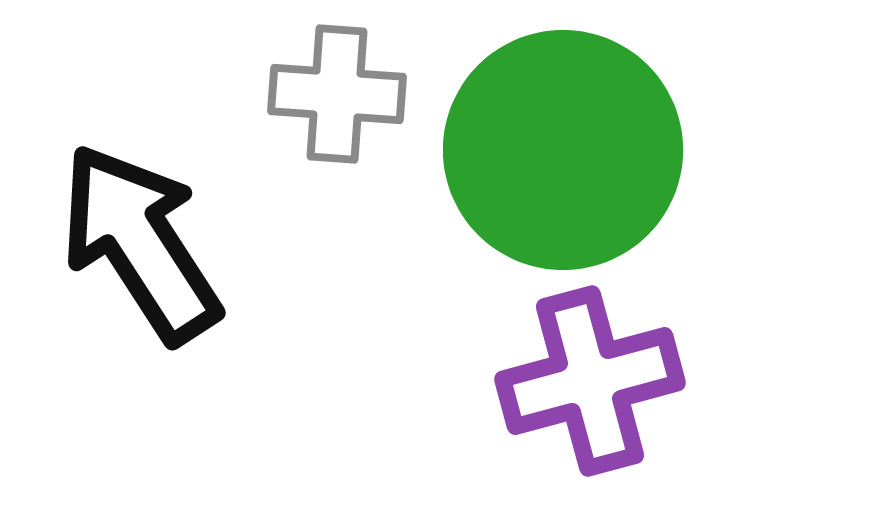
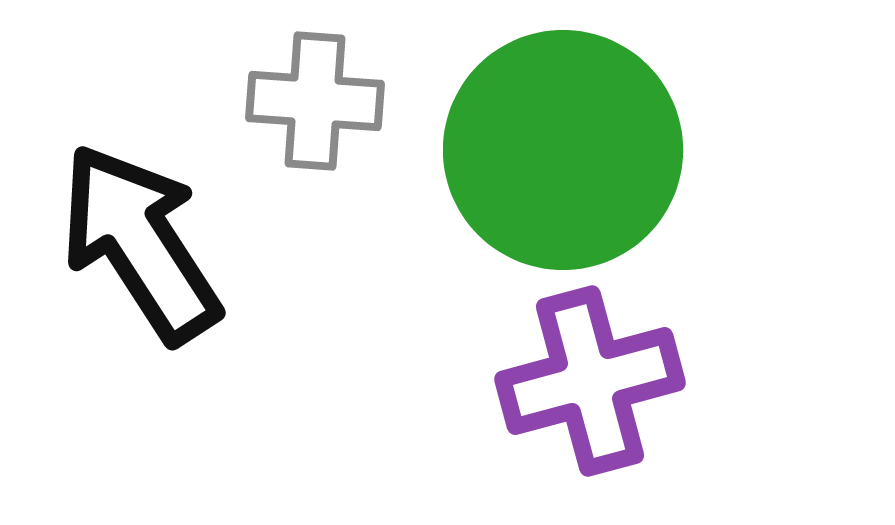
gray cross: moved 22 px left, 7 px down
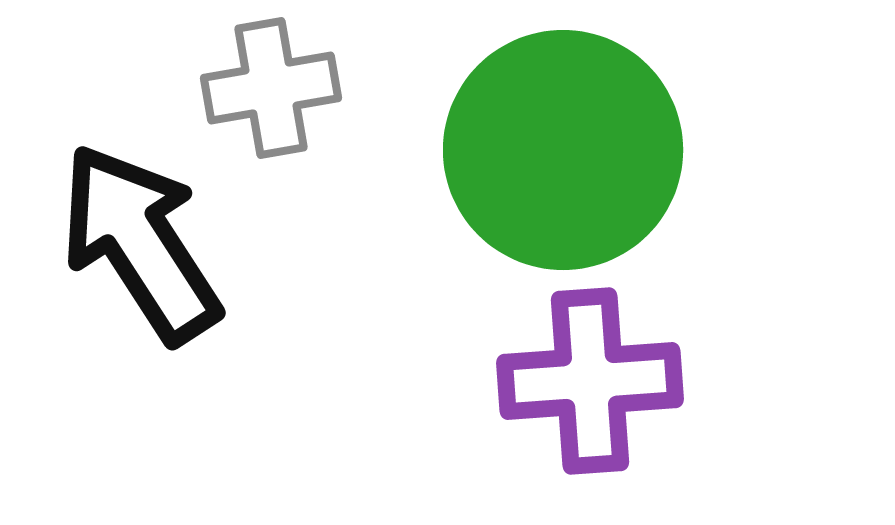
gray cross: moved 44 px left, 13 px up; rotated 14 degrees counterclockwise
purple cross: rotated 11 degrees clockwise
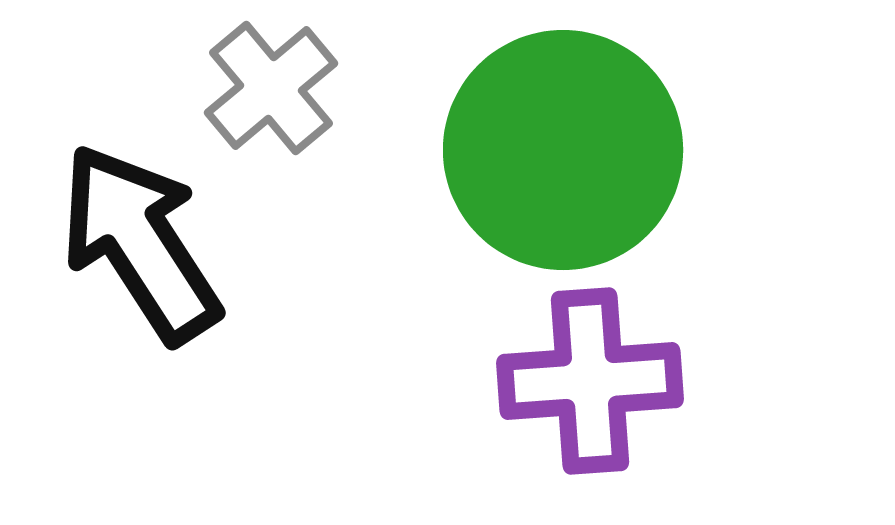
gray cross: rotated 30 degrees counterclockwise
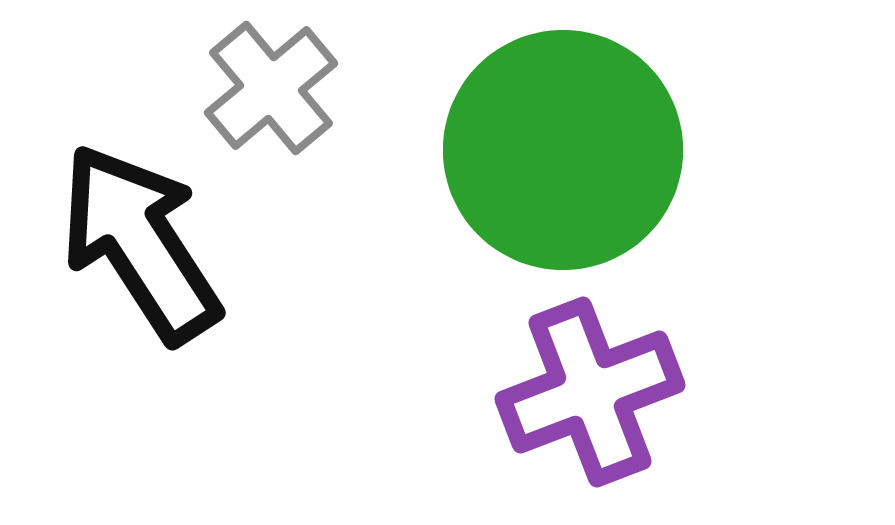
purple cross: moved 11 px down; rotated 17 degrees counterclockwise
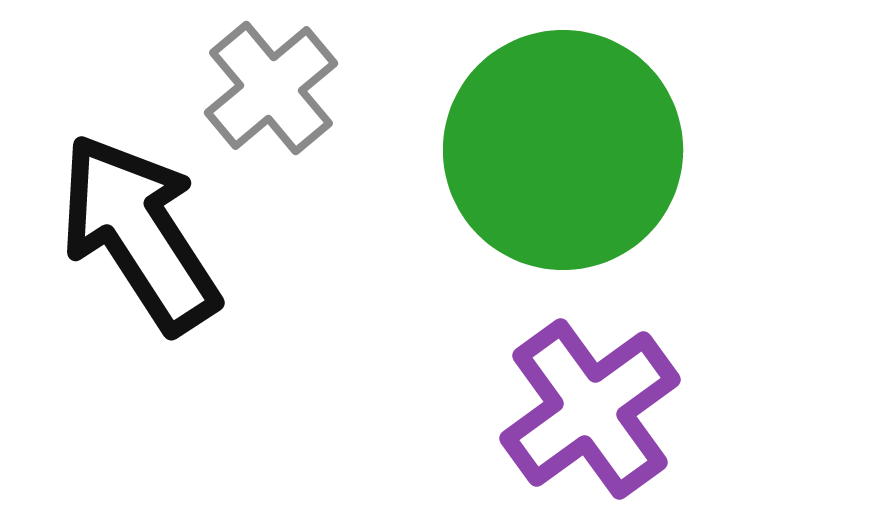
black arrow: moved 1 px left, 10 px up
purple cross: moved 17 px down; rotated 15 degrees counterclockwise
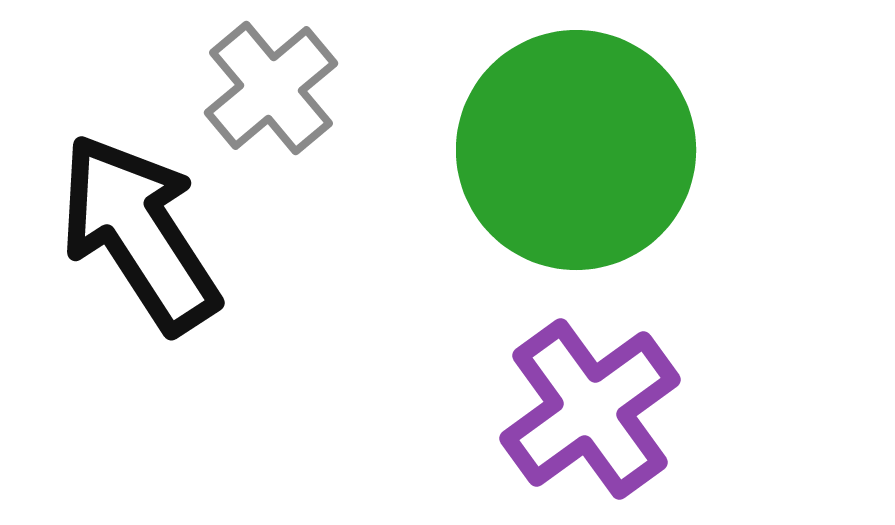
green circle: moved 13 px right
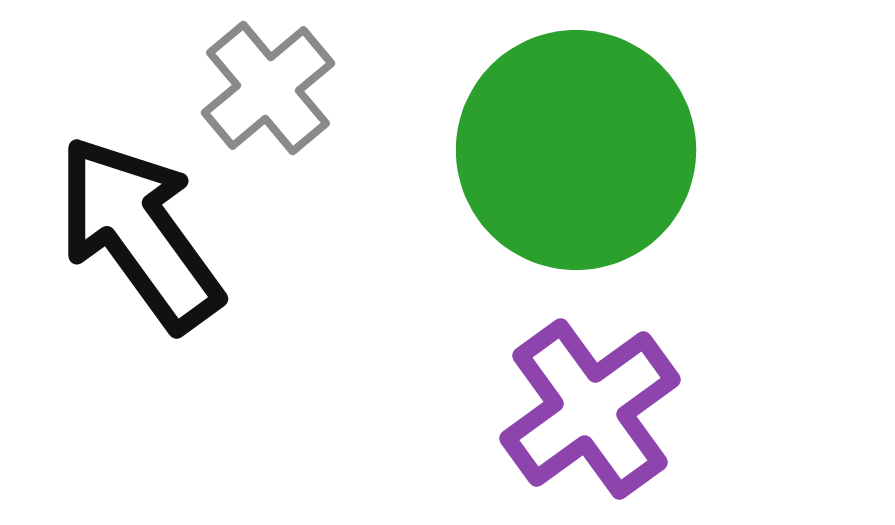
gray cross: moved 3 px left
black arrow: rotated 3 degrees counterclockwise
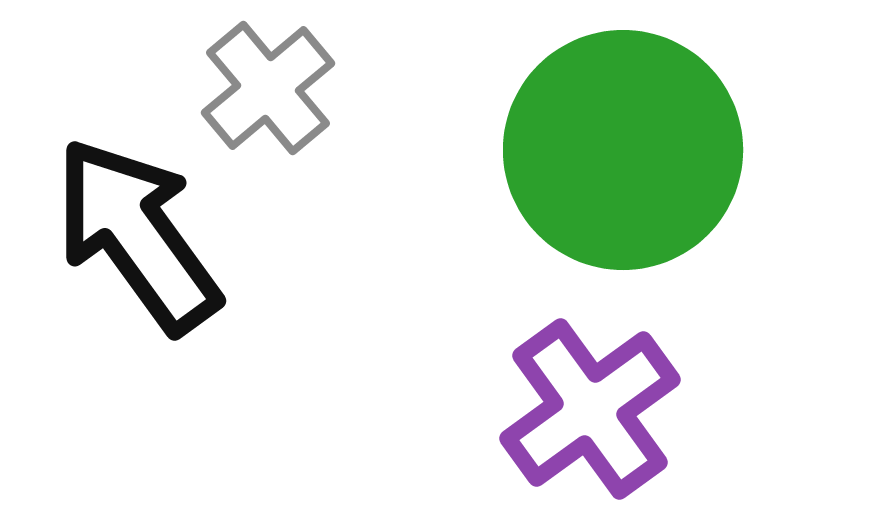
green circle: moved 47 px right
black arrow: moved 2 px left, 2 px down
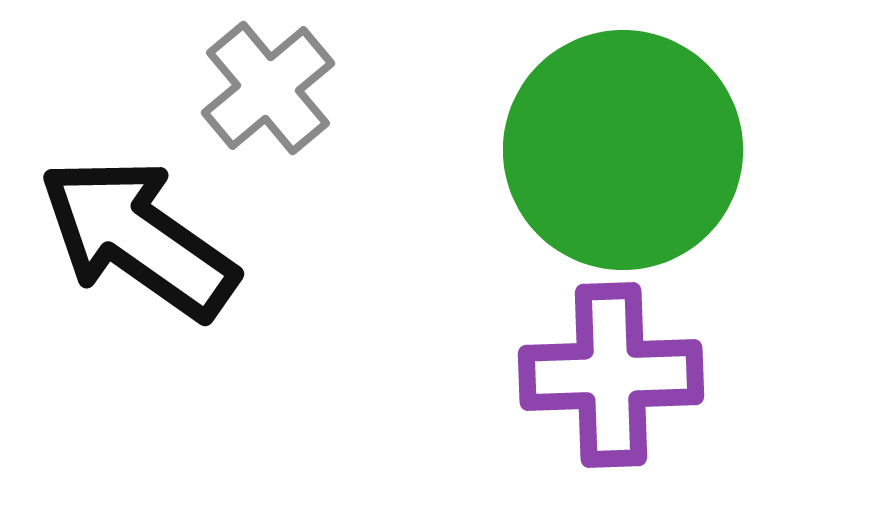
black arrow: moved 1 px right, 3 px down; rotated 19 degrees counterclockwise
purple cross: moved 21 px right, 34 px up; rotated 34 degrees clockwise
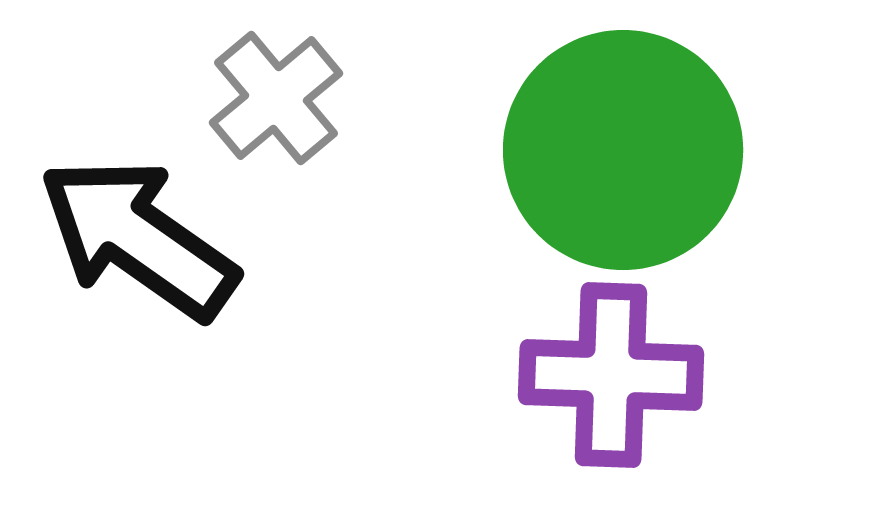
gray cross: moved 8 px right, 10 px down
purple cross: rotated 4 degrees clockwise
